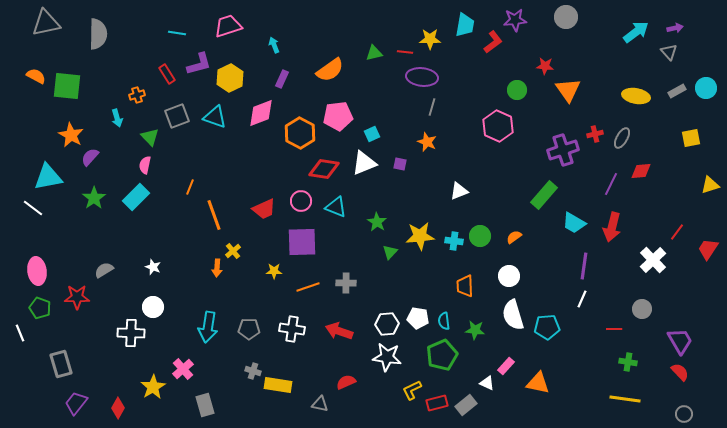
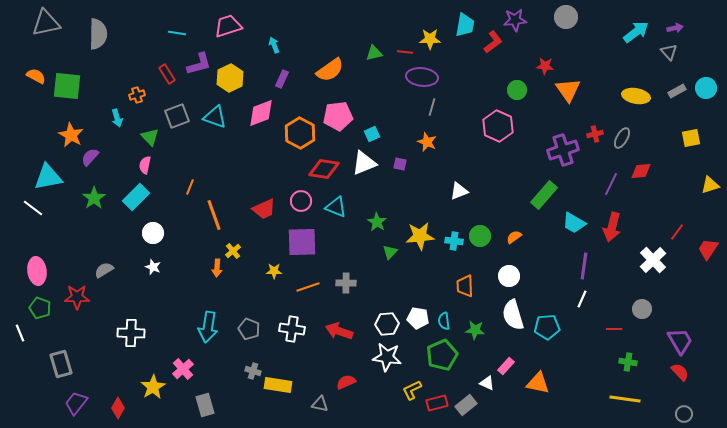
white circle at (153, 307): moved 74 px up
gray pentagon at (249, 329): rotated 20 degrees clockwise
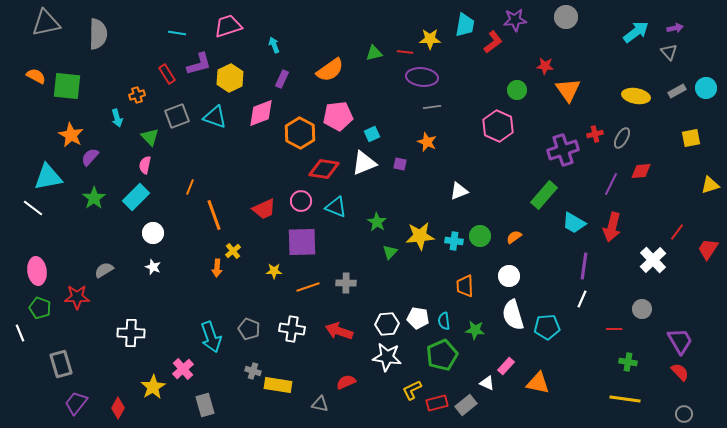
gray line at (432, 107): rotated 66 degrees clockwise
cyan arrow at (208, 327): moved 3 px right, 10 px down; rotated 28 degrees counterclockwise
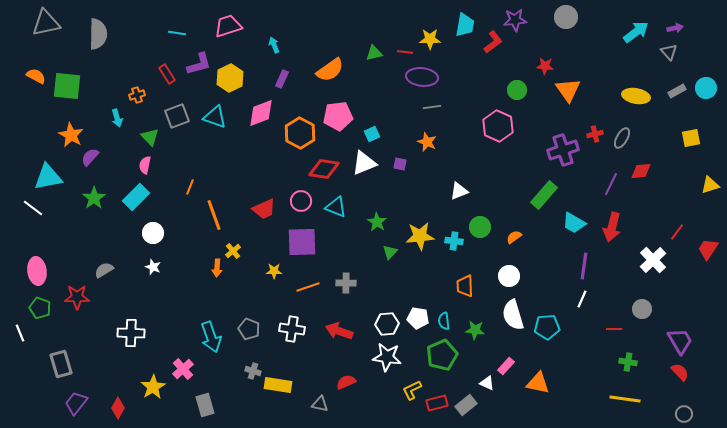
green circle at (480, 236): moved 9 px up
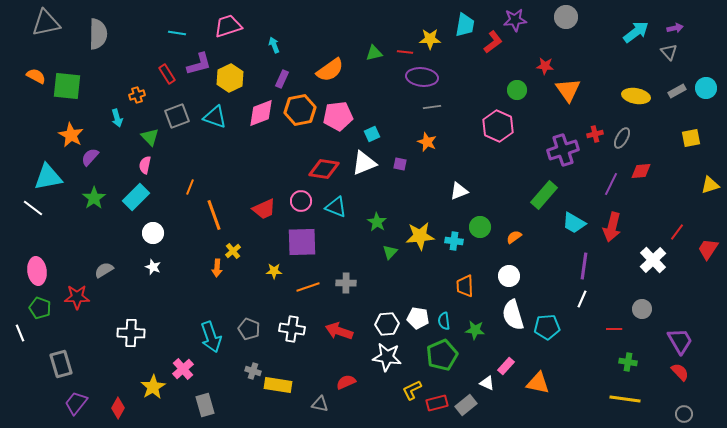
orange hexagon at (300, 133): moved 23 px up; rotated 20 degrees clockwise
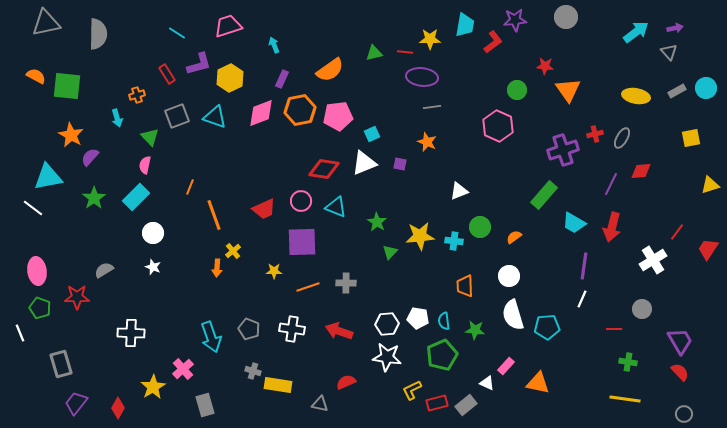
cyan line at (177, 33): rotated 24 degrees clockwise
white cross at (653, 260): rotated 12 degrees clockwise
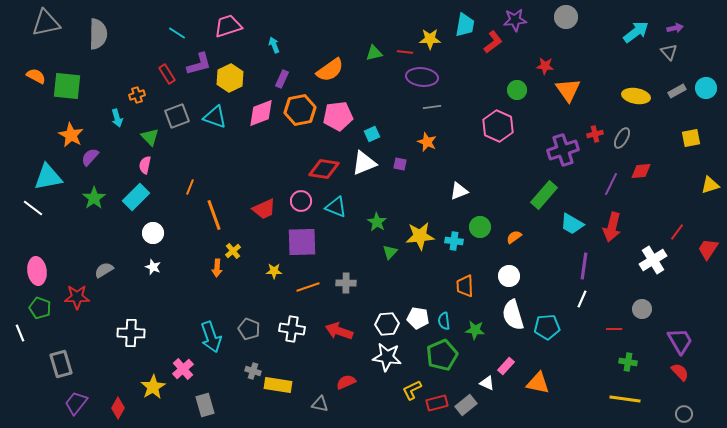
cyan trapezoid at (574, 223): moved 2 px left, 1 px down
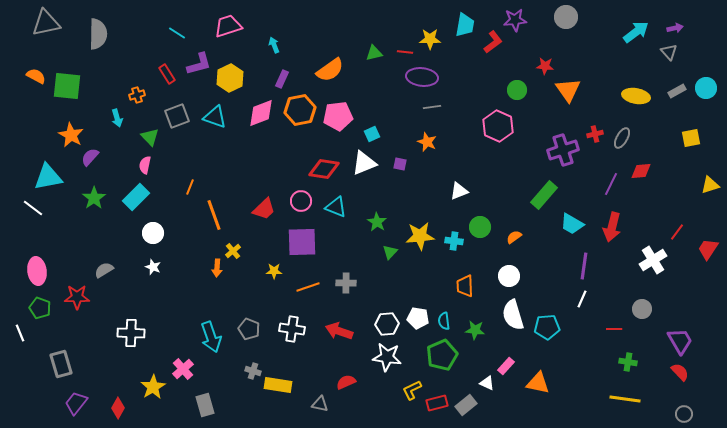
red trapezoid at (264, 209): rotated 20 degrees counterclockwise
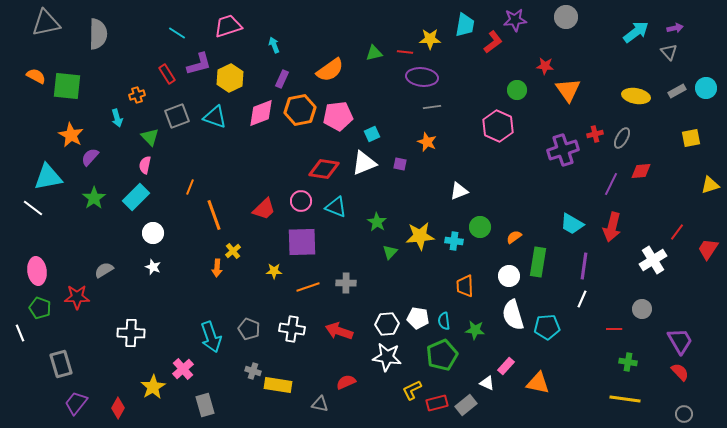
green rectangle at (544, 195): moved 6 px left, 67 px down; rotated 32 degrees counterclockwise
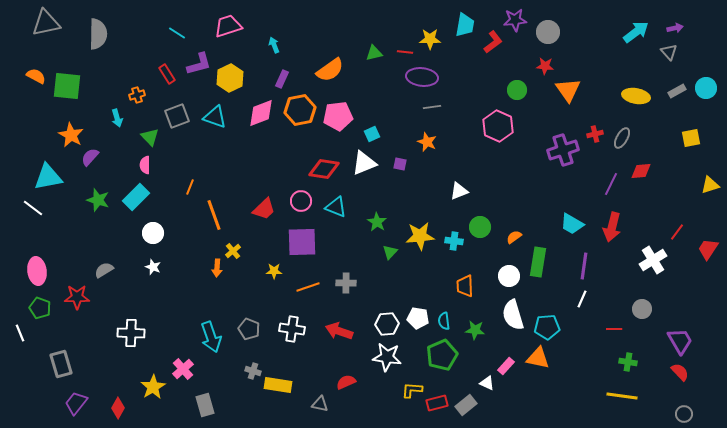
gray circle at (566, 17): moved 18 px left, 15 px down
pink semicircle at (145, 165): rotated 12 degrees counterclockwise
green star at (94, 198): moved 4 px right, 2 px down; rotated 20 degrees counterclockwise
orange triangle at (538, 383): moved 25 px up
yellow L-shape at (412, 390): rotated 30 degrees clockwise
yellow line at (625, 399): moved 3 px left, 3 px up
